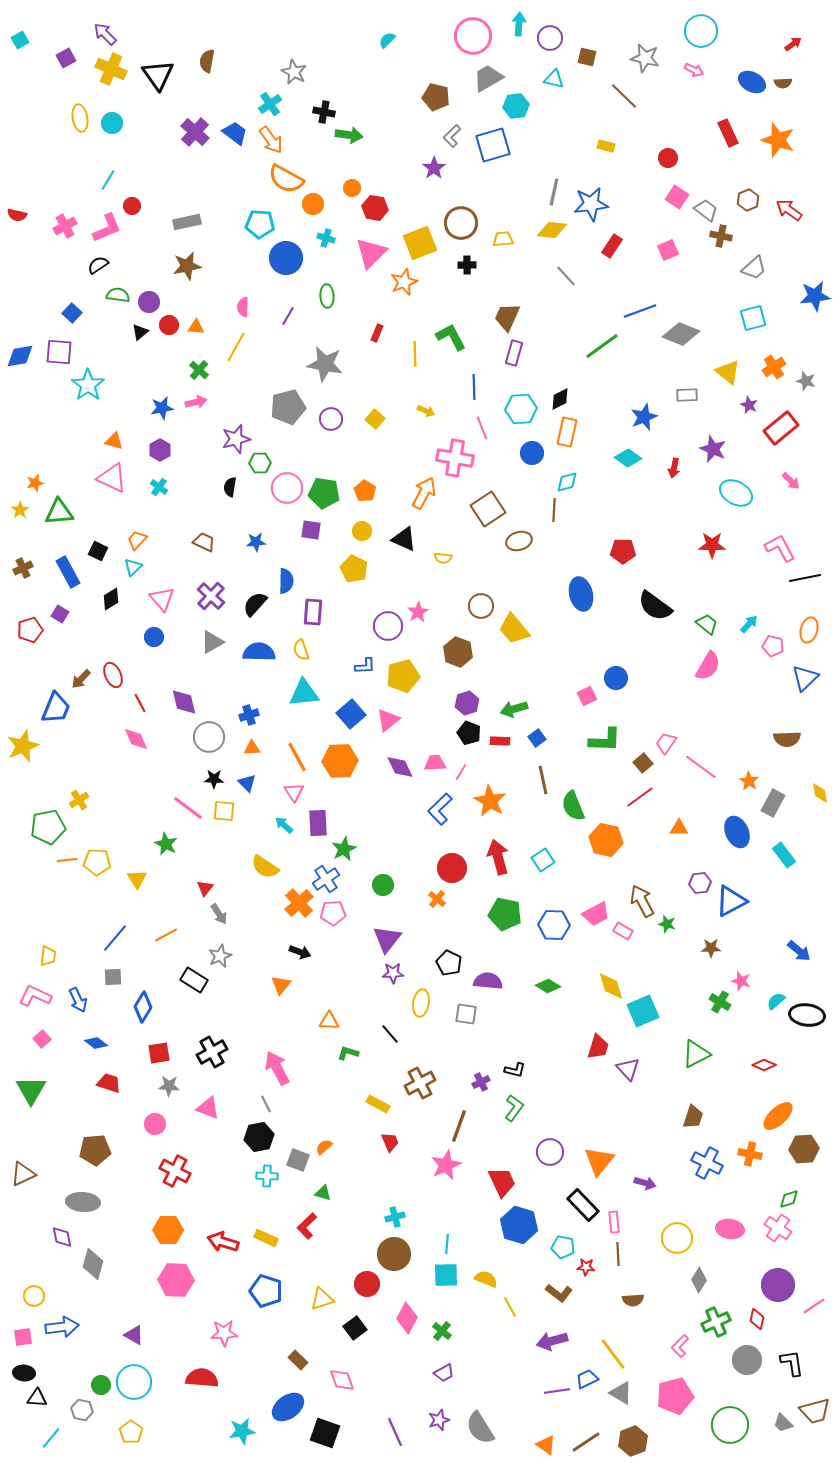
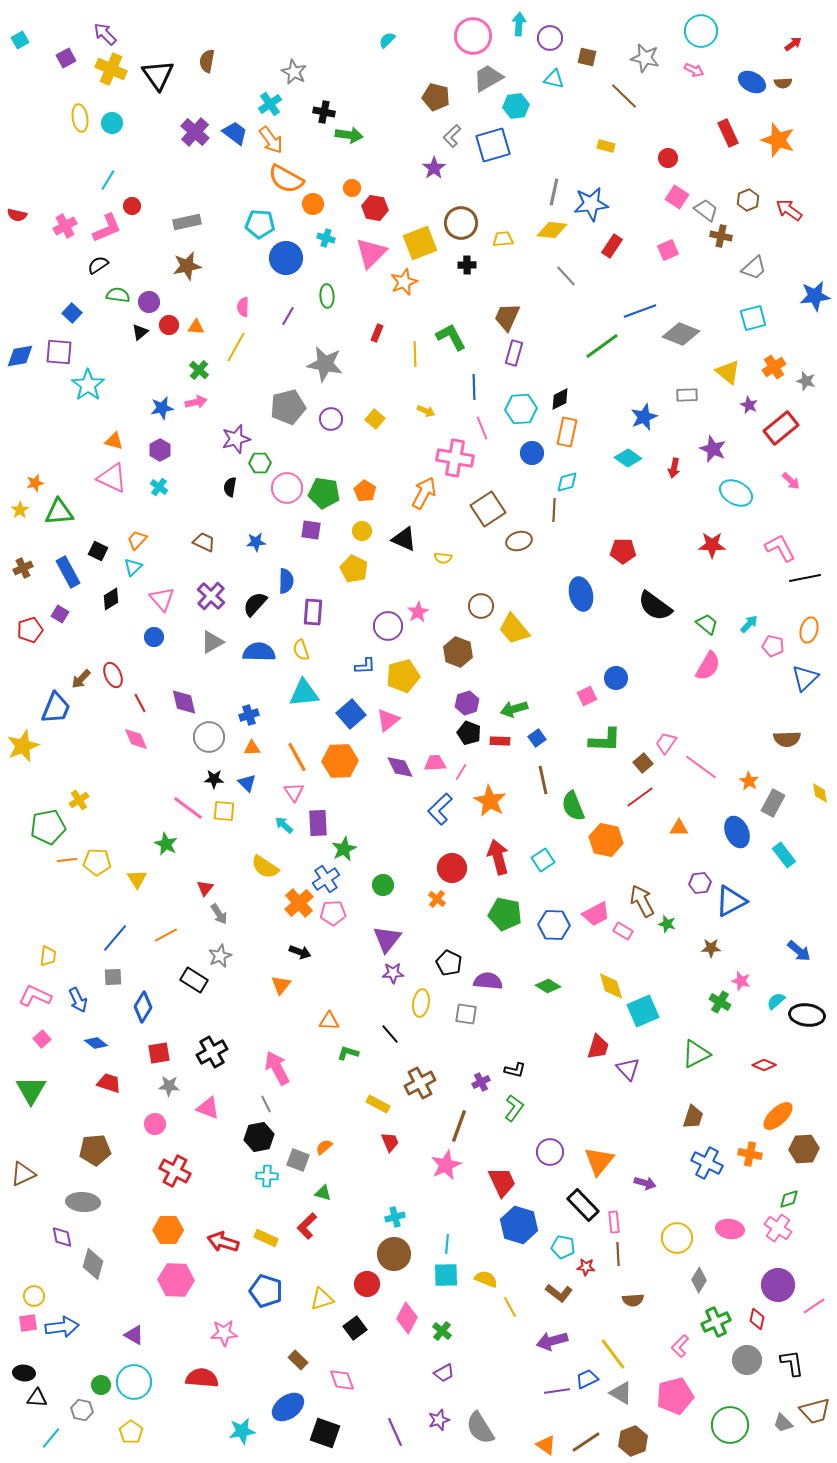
pink square at (23, 1337): moved 5 px right, 14 px up
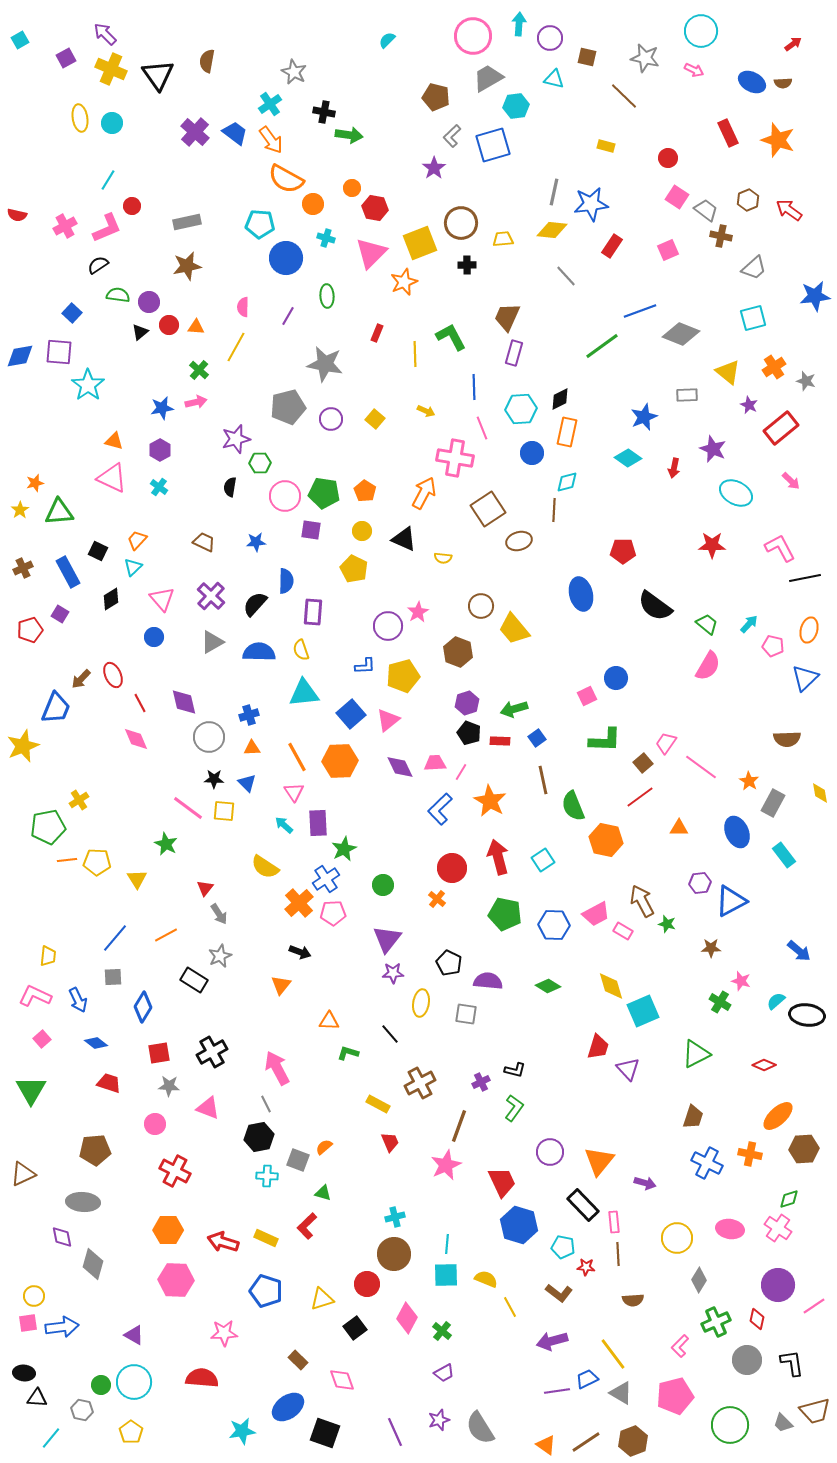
pink circle at (287, 488): moved 2 px left, 8 px down
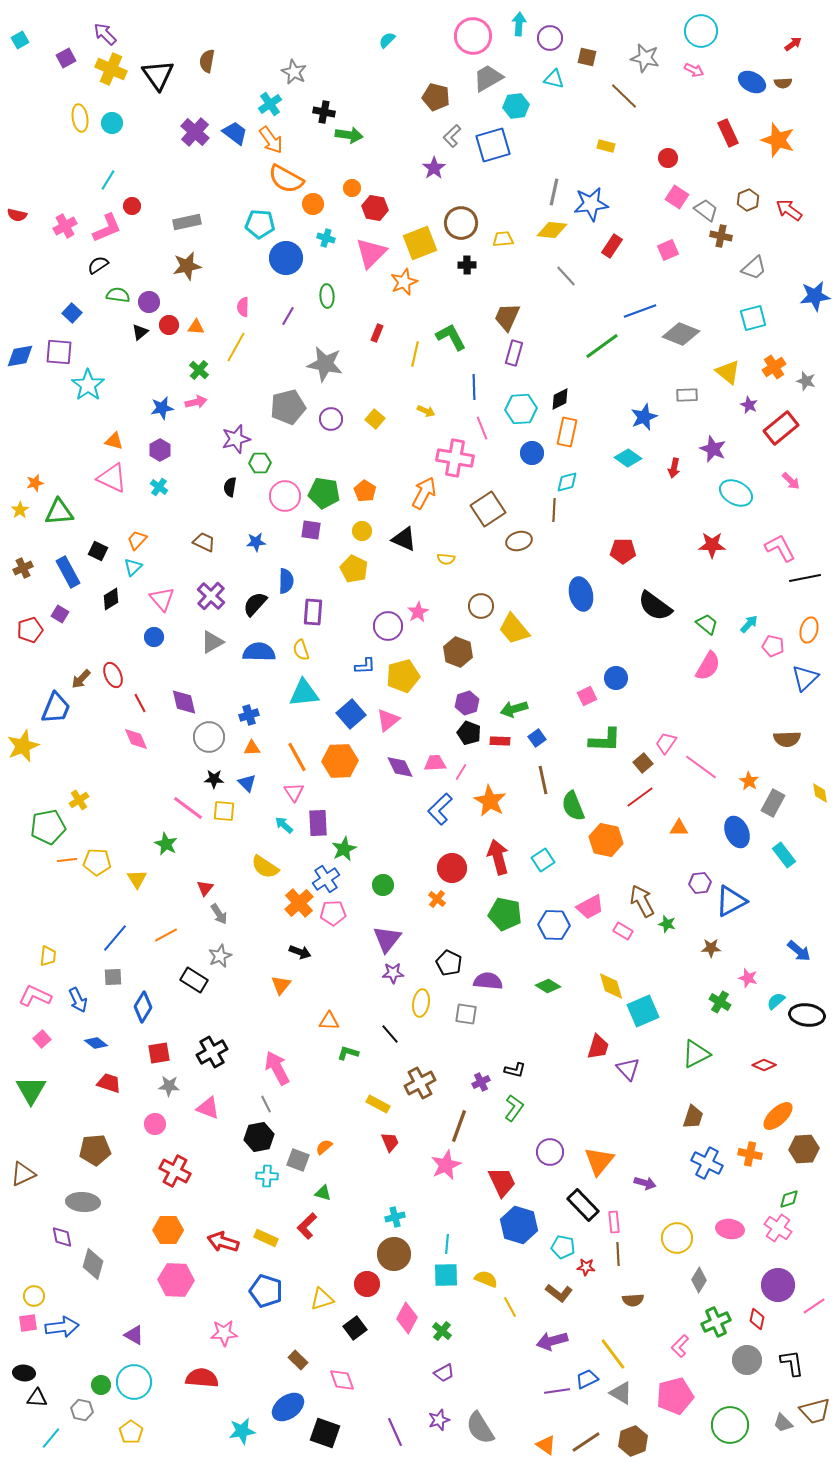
yellow line at (415, 354): rotated 15 degrees clockwise
yellow semicircle at (443, 558): moved 3 px right, 1 px down
pink trapezoid at (596, 914): moved 6 px left, 7 px up
pink star at (741, 981): moved 7 px right, 3 px up
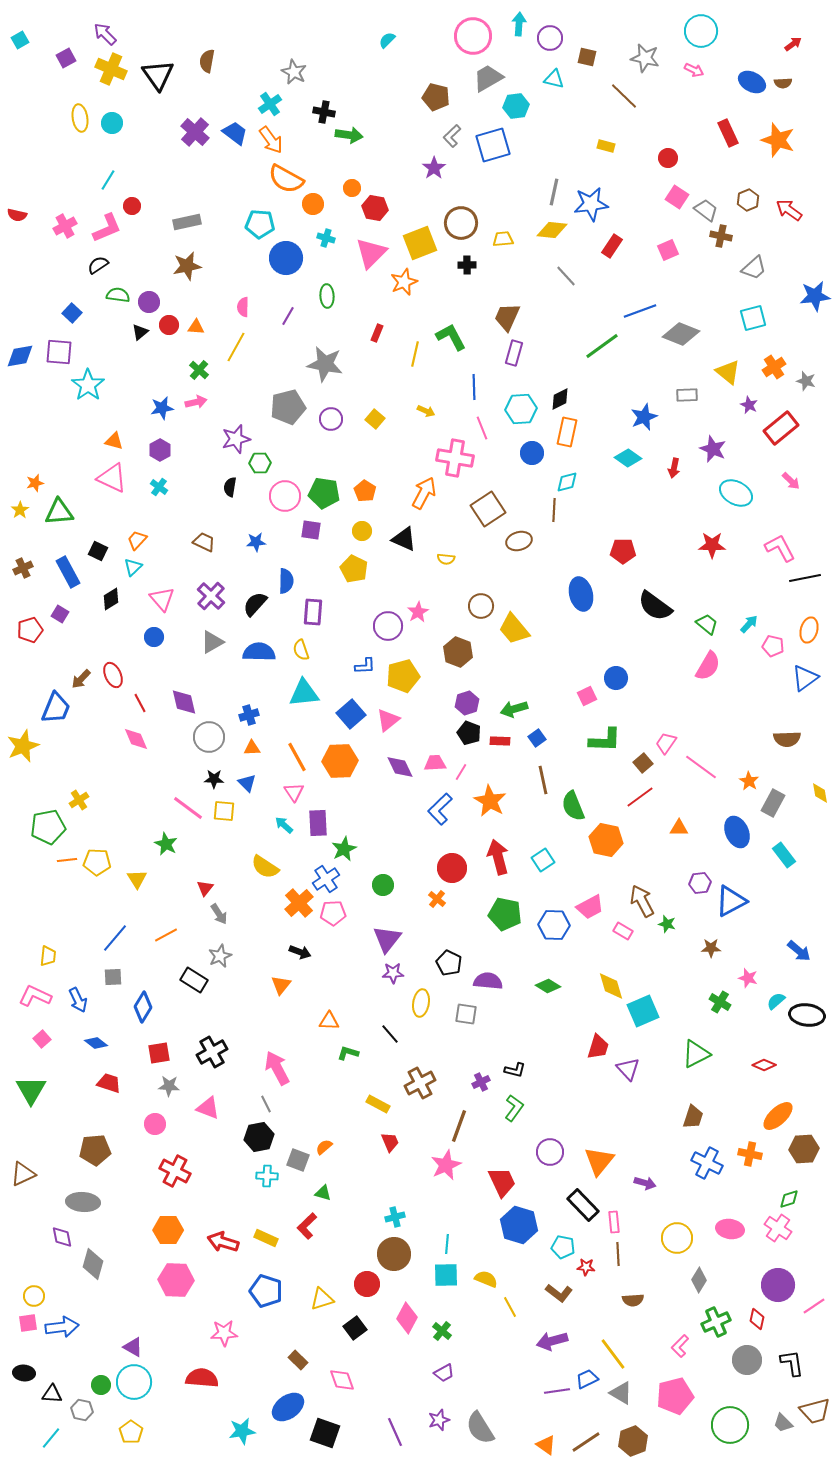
blue triangle at (805, 678): rotated 8 degrees clockwise
purple triangle at (134, 1335): moved 1 px left, 12 px down
black triangle at (37, 1398): moved 15 px right, 4 px up
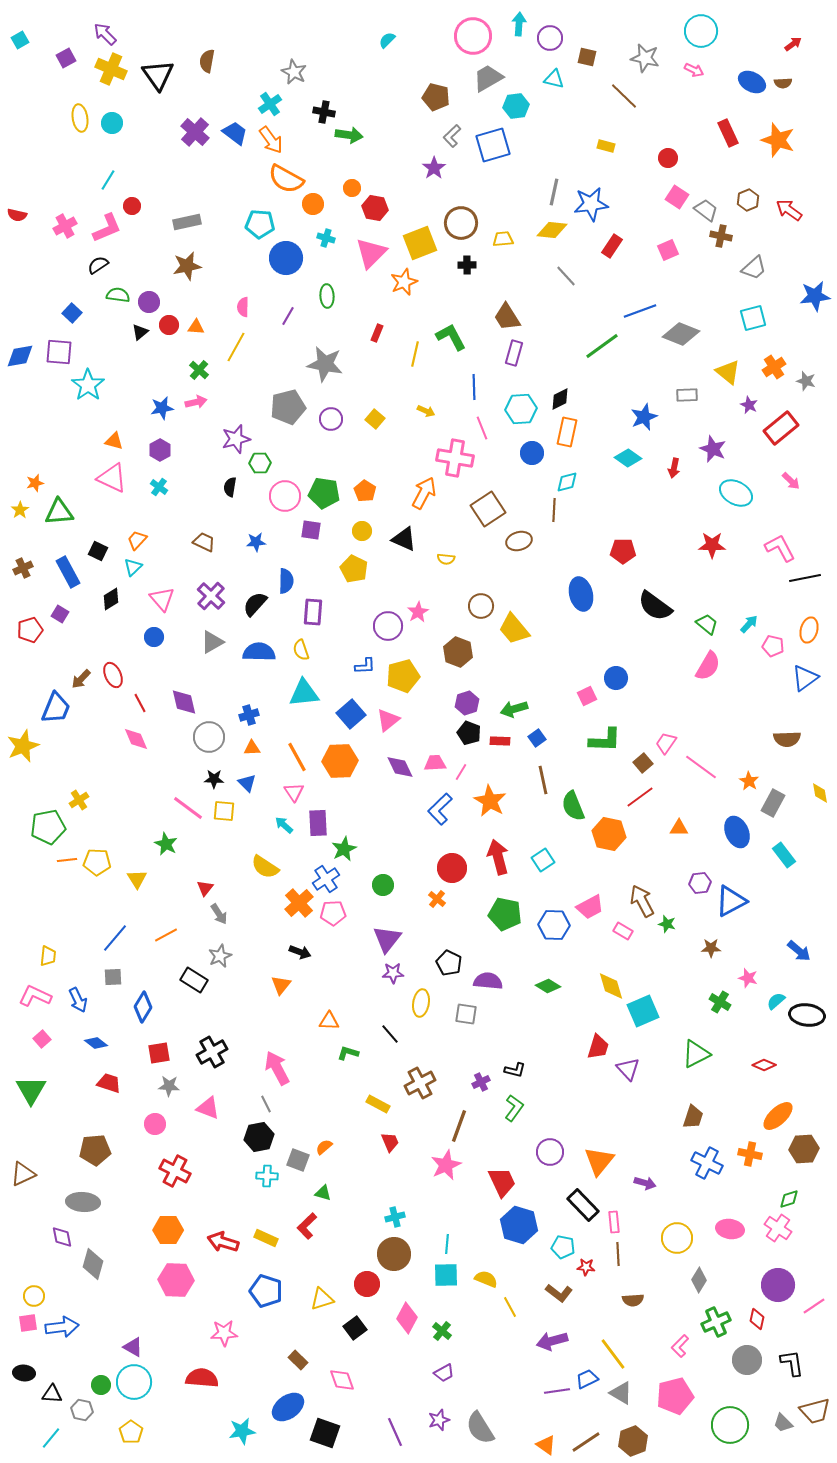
brown trapezoid at (507, 317): rotated 56 degrees counterclockwise
orange hexagon at (606, 840): moved 3 px right, 6 px up
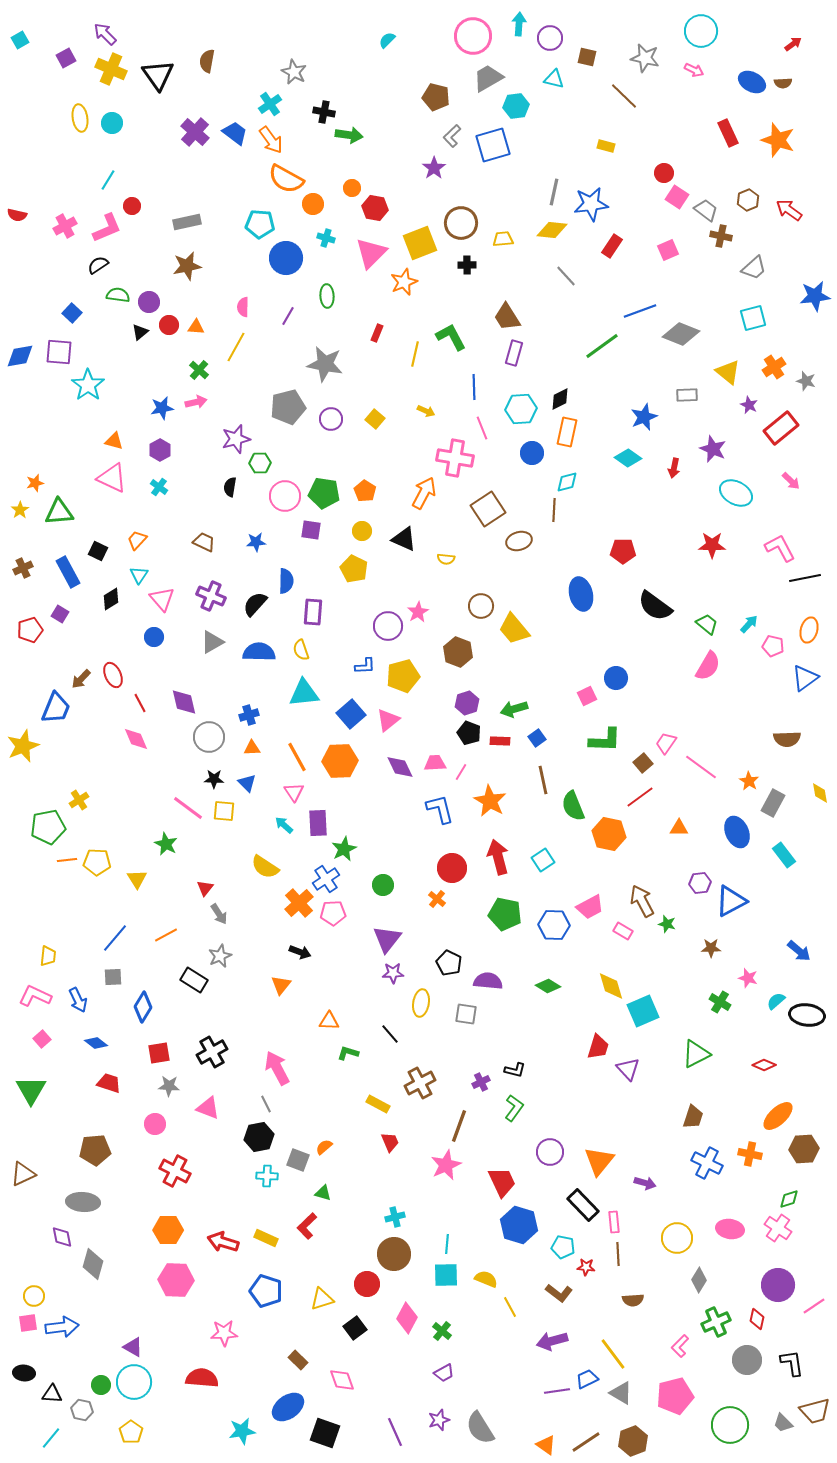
red circle at (668, 158): moved 4 px left, 15 px down
cyan triangle at (133, 567): moved 6 px right, 8 px down; rotated 12 degrees counterclockwise
purple cross at (211, 596): rotated 20 degrees counterclockwise
blue L-shape at (440, 809): rotated 120 degrees clockwise
